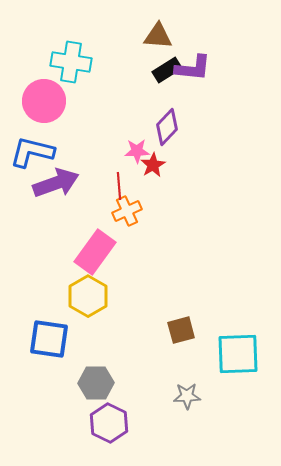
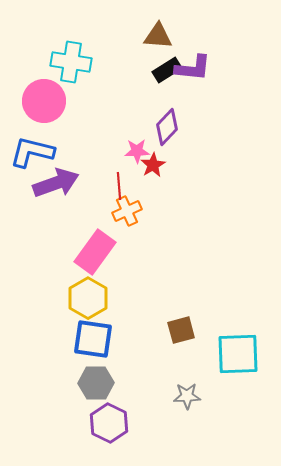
yellow hexagon: moved 2 px down
blue square: moved 44 px right
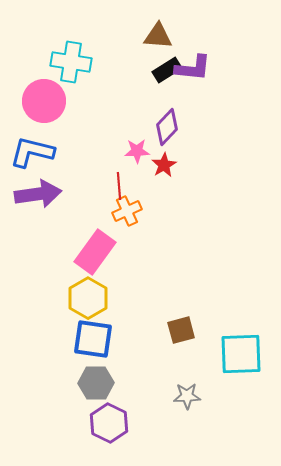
red star: moved 11 px right
purple arrow: moved 18 px left, 11 px down; rotated 12 degrees clockwise
cyan square: moved 3 px right
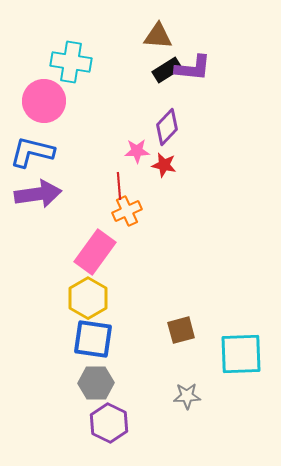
red star: rotated 30 degrees counterclockwise
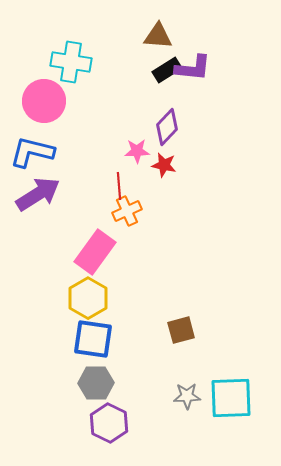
purple arrow: rotated 24 degrees counterclockwise
cyan square: moved 10 px left, 44 px down
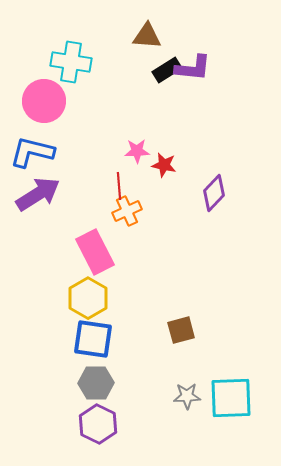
brown triangle: moved 11 px left
purple diamond: moved 47 px right, 66 px down
pink rectangle: rotated 63 degrees counterclockwise
purple hexagon: moved 11 px left, 1 px down
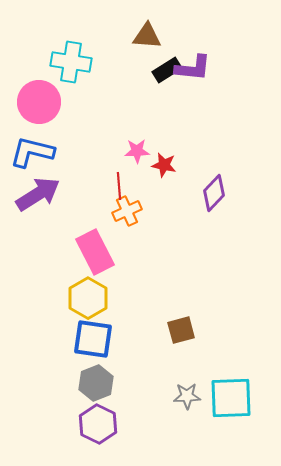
pink circle: moved 5 px left, 1 px down
gray hexagon: rotated 20 degrees counterclockwise
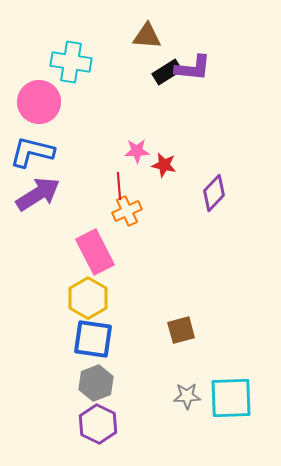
black rectangle: moved 2 px down
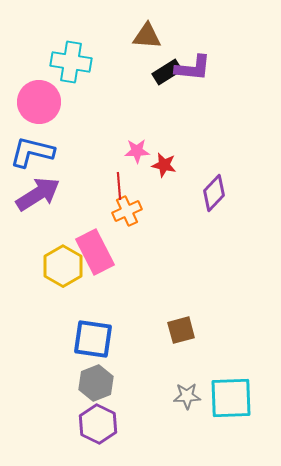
yellow hexagon: moved 25 px left, 32 px up
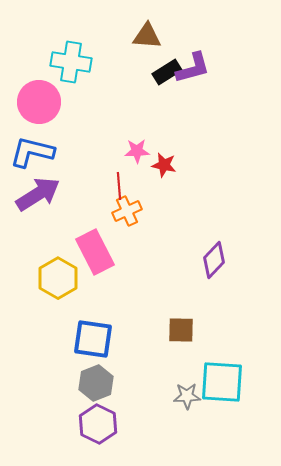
purple L-shape: rotated 21 degrees counterclockwise
purple diamond: moved 67 px down
yellow hexagon: moved 5 px left, 12 px down
brown square: rotated 16 degrees clockwise
cyan square: moved 9 px left, 16 px up; rotated 6 degrees clockwise
